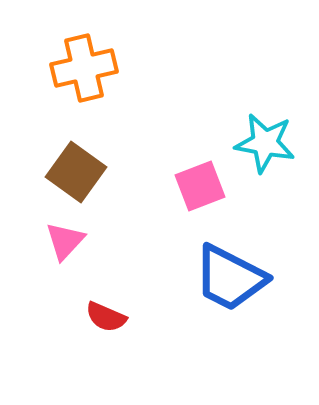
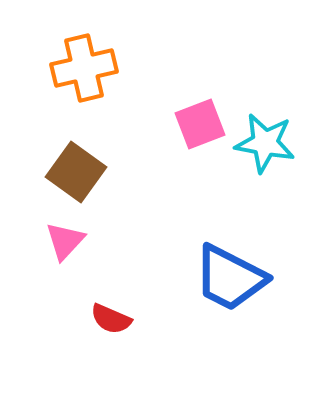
pink square: moved 62 px up
red semicircle: moved 5 px right, 2 px down
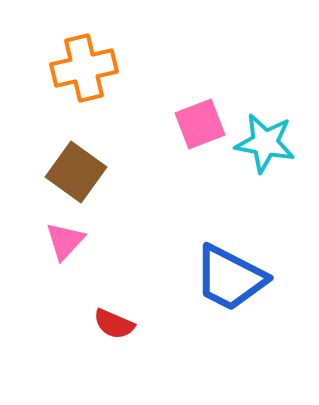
red semicircle: moved 3 px right, 5 px down
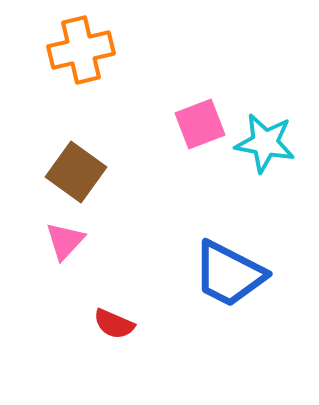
orange cross: moved 3 px left, 18 px up
blue trapezoid: moved 1 px left, 4 px up
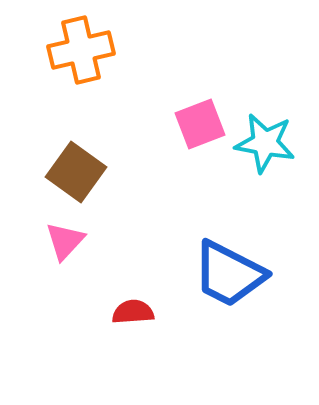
red semicircle: moved 19 px right, 12 px up; rotated 153 degrees clockwise
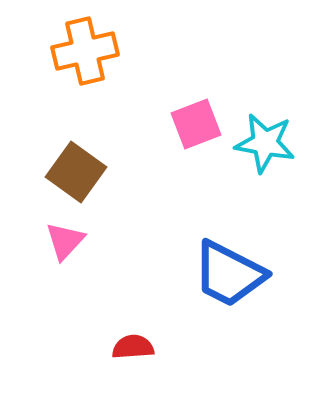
orange cross: moved 4 px right, 1 px down
pink square: moved 4 px left
red semicircle: moved 35 px down
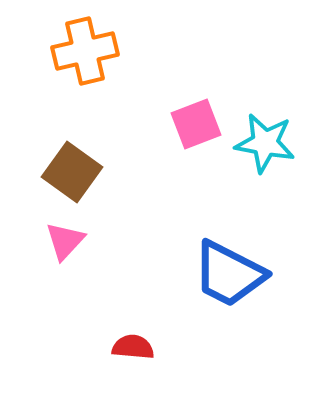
brown square: moved 4 px left
red semicircle: rotated 9 degrees clockwise
